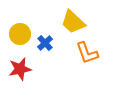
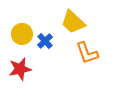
yellow circle: moved 2 px right
blue cross: moved 2 px up
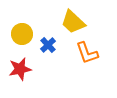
blue cross: moved 3 px right, 4 px down
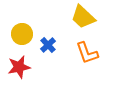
yellow trapezoid: moved 10 px right, 5 px up
red star: moved 1 px left, 2 px up
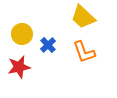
orange L-shape: moved 3 px left, 1 px up
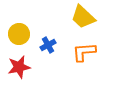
yellow circle: moved 3 px left
blue cross: rotated 14 degrees clockwise
orange L-shape: rotated 105 degrees clockwise
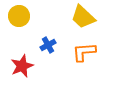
yellow circle: moved 18 px up
red star: moved 3 px right, 1 px up; rotated 10 degrees counterclockwise
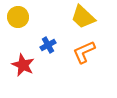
yellow circle: moved 1 px left, 1 px down
orange L-shape: rotated 20 degrees counterclockwise
red star: moved 1 px right, 1 px up; rotated 25 degrees counterclockwise
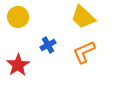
red star: moved 5 px left; rotated 15 degrees clockwise
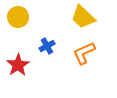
blue cross: moved 1 px left, 1 px down
orange L-shape: moved 1 px down
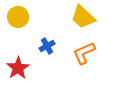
red star: moved 3 px down
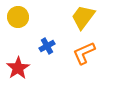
yellow trapezoid: rotated 84 degrees clockwise
